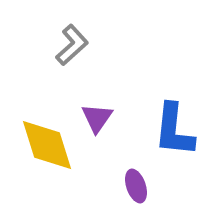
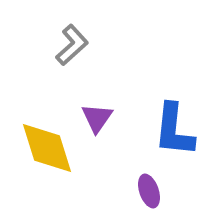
yellow diamond: moved 3 px down
purple ellipse: moved 13 px right, 5 px down
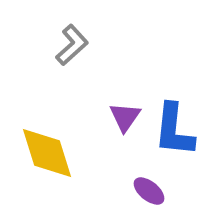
purple triangle: moved 28 px right, 1 px up
yellow diamond: moved 5 px down
purple ellipse: rotated 32 degrees counterclockwise
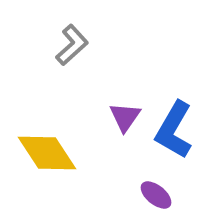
blue L-shape: rotated 24 degrees clockwise
yellow diamond: rotated 16 degrees counterclockwise
purple ellipse: moved 7 px right, 4 px down
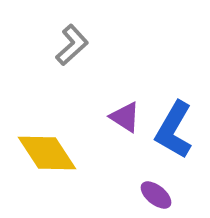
purple triangle: rotated 32 degrees counterclockwise
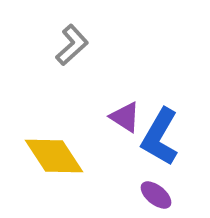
blue L-shape: moved 14 px left, 7 px down
yellow diamond: moved 7 px right, 3 px down
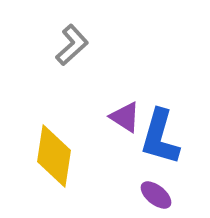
blue L-shape: rotated 14 degrees counterclockwise
yellow diamond: rotated 42 degrees clockwise
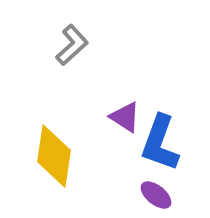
blue L-shape: moved 6 px down; rotated 4 degrees clockwise
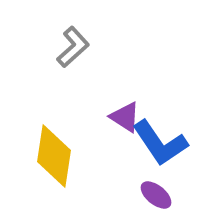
gray L-shape: moved 1 px right, 2 px down
blue L-shape: rotated 54 degrees counterclockwise
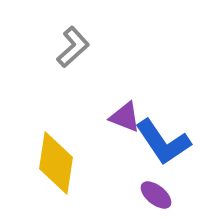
purple triangle: rotated 12 degrees counterclockwise
blue L-shape: moved 3 px right, 1 px up
yellow diamond: moved 2 px right, 7 px down
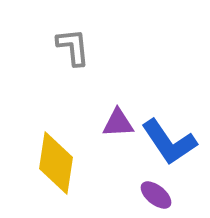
gray L-shape: rotated 54 degrees counterclockwise
purple triangle: moved 7 px left, 6 px down; rotated 24 degrees counterclockwise
blue L-shape: moved 6 px right
